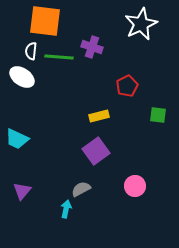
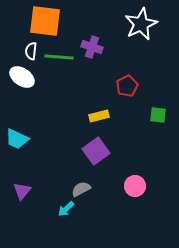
cyan arrow: rotated 144 degrees counterclockwise
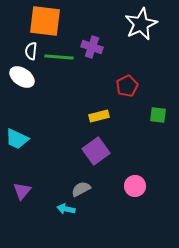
cyan arrow: rotated 54 degrees clockwise
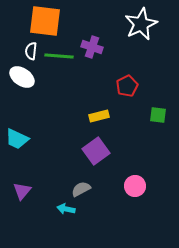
green line: moved 1 px up
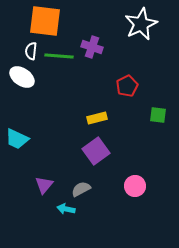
yellow rectangle: moved 2 px left, 2 px down
purple triangle: moved 22 px right, 6 px up
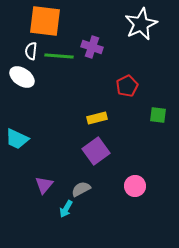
cyan arrow: rotated 72 degrees counterclockwise
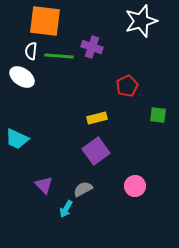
white star: moved 3 px up; rotated 8 degrees clockwise
purple triangle: rotated 24 degrees counterclockwise
gray semicircle: moved 2 px right
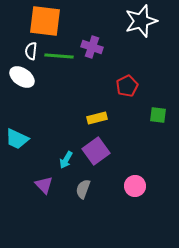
gray semicircle: rotated 42 degrees counterclockwise
cyan arrow: moved 49 px up
